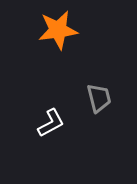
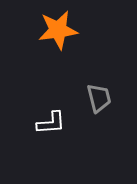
white L-shape: rotated 24 degrees clockwise
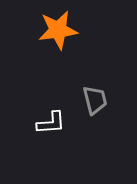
gray trapezoid: moved 4 px left, 2 px down
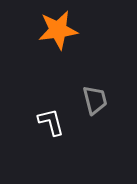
white L-shape: moved 1 px up; rotated 100 degrees counterclockwise
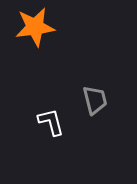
orange star: moved 23 px left, 3 px up
